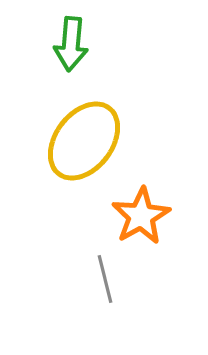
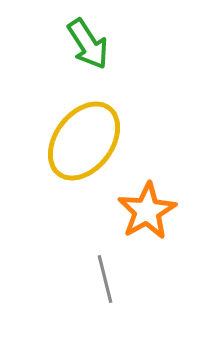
green arrow: moved 17 px right; rotated 38 degrees counterclockwise
orange star: moved 6 px right, 5 px up
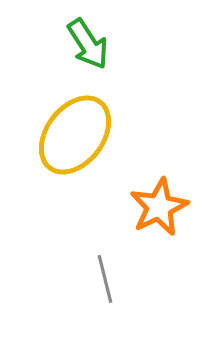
yellow ellipse: moved 9 px left, 6 px up
orange star: moved 12 px right, 4 px up; rotated 4 degrees clockwise
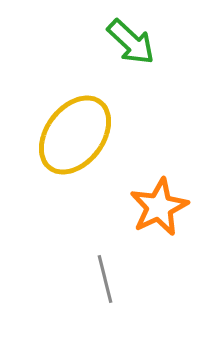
green arrow: moved 43 px right, 2 px up; rotated 14 degrees counterclockwise
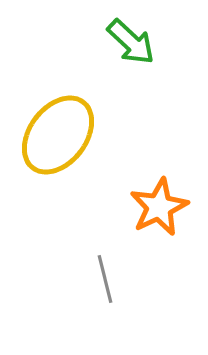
yellow ellipse: moved 17 px left
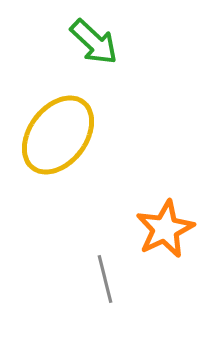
green arrow: moved 37 px left
orange star: moved 6 px right, 22 px down
